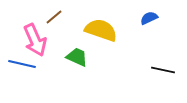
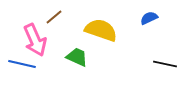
black line: moved 2 px right, 6 px up
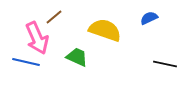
yellow semicircle: moved 4 px right
pink arrow: moved 2 px right, 2 px up
blue line: moved 4 px right, 2 px up
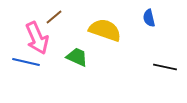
blue semicircle: rotated 78 degrees counterclockwise
black line: moved 3 px down
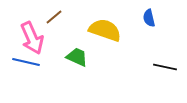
pink arrow: moved 5 px left
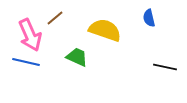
brown line: moved 1 px right, 1 px down
pink arrow: moved 2 px left, 3 px up
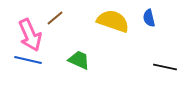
yellow semicircle: moved 8 px right, 9 px up
green trapezoid: moved 2 px right, 3 px down
blue line: moved 2 px right, 2 px up
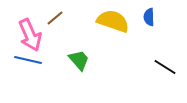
blue semicircle: moved 1 px up; rotated 12 degrees clockwise
green trapezoid: rotated 25 degrees clockwise
black line: rotated 20 degrees clockwise
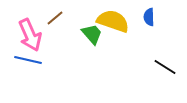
green trapezoid: moved 13 px right, 26 px up
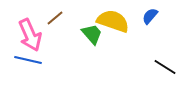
blue semicircle: moved 1 px right, 1 px up; rotated 42 degrees clockwise
